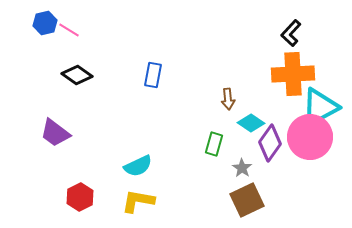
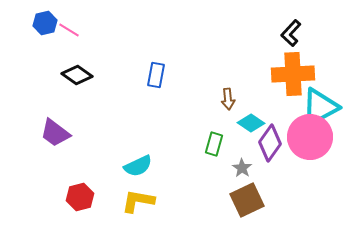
blue rectangle: moved 3 px right
red hexagon: rotated 12 degrees clockwise
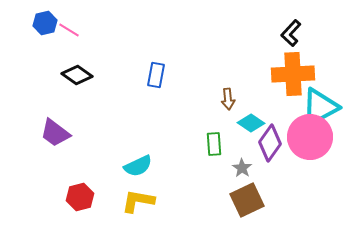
green rectangle: rotated 20 degrees counterclockwise
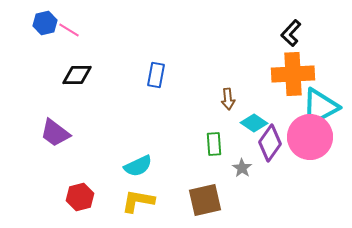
black diamond: rotated 36 degrees counterclockwise
cyan diamond: moved 3 px right
brown square: moved 42 px left; rotated 12 degrees clockwise
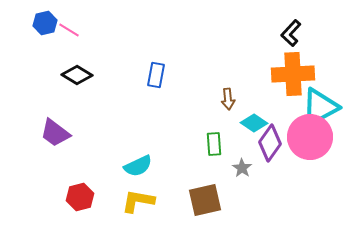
black diamond: rotated 32 degrees clockwise
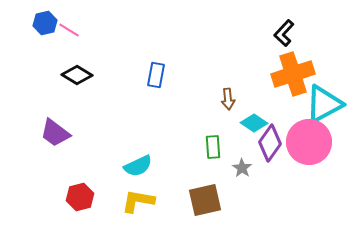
black L-shape: moved 7 px left
orange cross: rotated 15 degrees counterclockwise
cyan triangle: moved 4 px right, 3 px up
pink circle: moved 1 px left, 5 px down
green rectangle: moved 1 px left, 3 px down
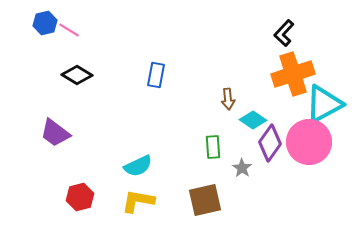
cyan diamond: moved 1 px left, 3 px up
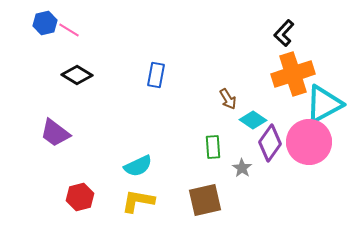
brown arrow: rotated 25 degrees counterclockwise
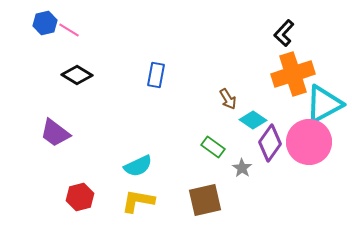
green rectangle: rotated 50 degrees counterclockwise
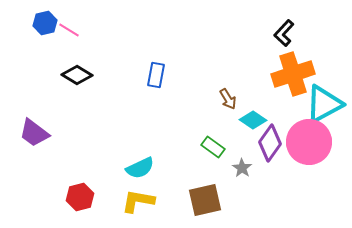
purple trapezoid: moved 21 px left
cyan semicircle: moved 2 px right, 2 px down
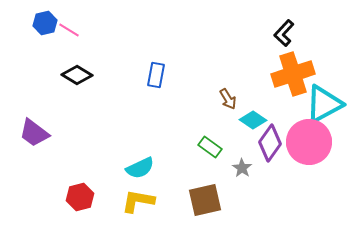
green rectangle: moved 3 px left
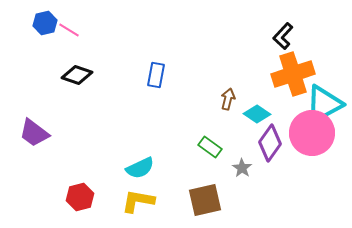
black L-shape: moved 1 px left, 3 px down
black diamond: rotated 12 degrees counterclockwise
brown arrow: rotated 135 degrees counterclockwise
cyan diamond: moved 4 px right, 6 px up
pink circle: moved 3 px right, 9 px up
